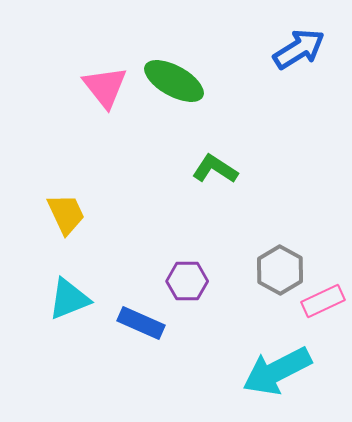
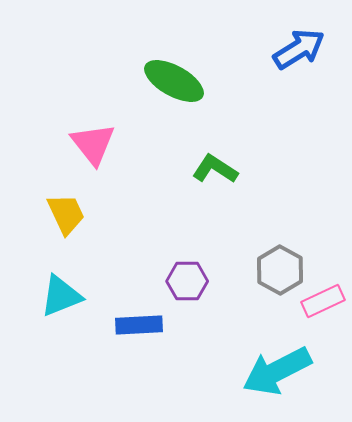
pink triangle: moved 12 px left, 57 px down
cyan triangle: moved 8 px left, 3 px up
blue rectangle: moved 2 px left, 2 px down; rotated 27 degrees counterclockwise
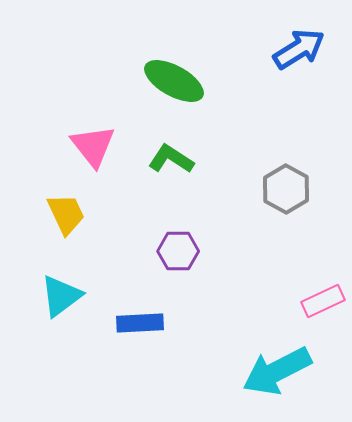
pink triangle: moved 2 px down
green L-shape: moved 44 px left, 10 px up
gray hexagon: moved 6 px right, 81 px up
purple hexagon: moved 9 px left, 30 px up
cyan triangle: rotated 15 degrees counterclockwise
blue rectangle: moved 1 px right, 2 px up
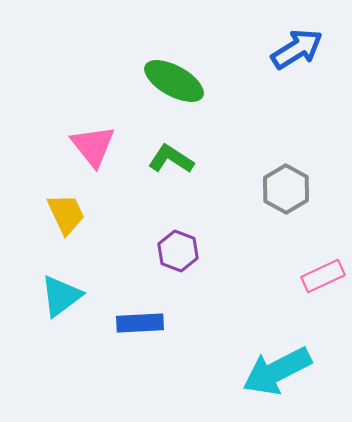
blue arrow: moved 2 px left
purple hexagon: rotated 21 degrees clockwise
pink rectangle: moved 25 px up
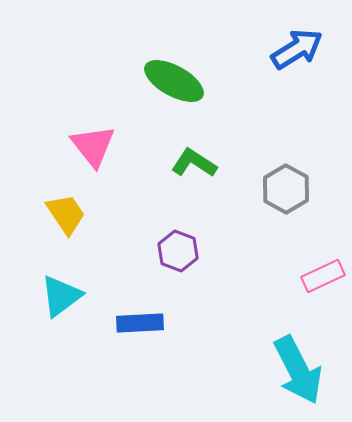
green L-shape: moved 23 px right, 4 px down
yellow trapezoid: rotated 9 degrees counterclockwise
cyan arrow: moved 21 px right, 1 px up; rotated 90 degrees counterclockwise
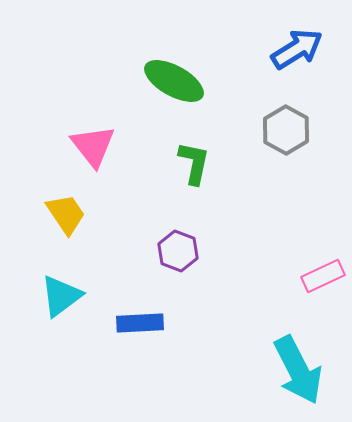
green L-shape: rotated 69 degrees clockwise
gray hexagon: moved 59 px up
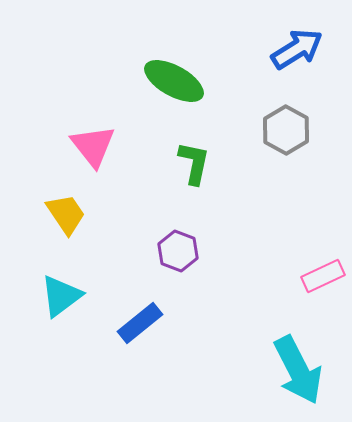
blue rectangle: rotated 36 degrees counterclockwise
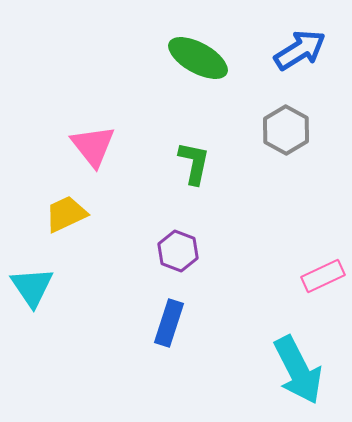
blue arrow: moved 3 px right, 1 px down
green ellipse: moved 24 px right, 23 px up
yellow trapezoid: rotated 81 degrees counterclockwise
cyan triangle: moved 29 px left, 9 px up; rotated 27 degrees counterclockwise
blue rectangle: moved 29 px right; rotated 33 degrees counterclockwise
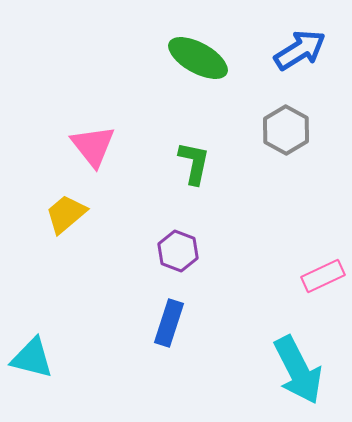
yellow trapezoid: rotated 15 degrees counterclockwise
cyan triangle: moved 71 px down; rotated 42 degrees counterclockwise
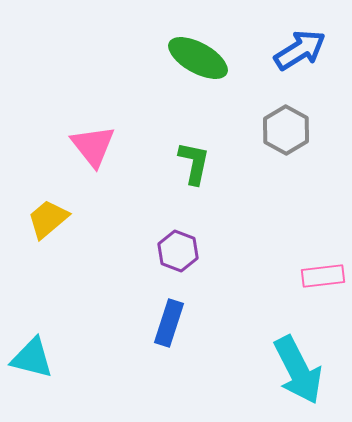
yellow trapezoid: moved 18 px left, 5 px down
pink rectangle: rotated 18 degrees clockwise
